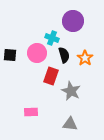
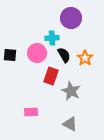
purple circle: moved 2 px left, 3 px up
cyan cross: rotated 24 degrees counterclockwise
black semicircle: rotated 14 degrees counterclockwise
gray triangle: rotated 21 degrees clockwise
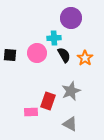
cyan cross: moved 2 px right
red rectangle: moved 3 px left, 25 px down
gray star: rotated 24 degrees clockwise
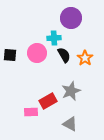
red rectangle: rotated 42 degrees clockwise
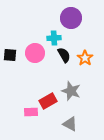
pink circle: moved 2 px left
gray star: rotated 30 degrees counterclockwise
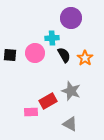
cyan cross: moved 2 px left
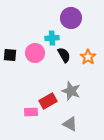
orange star: moved 3 px right, 1 px up
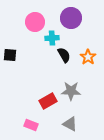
pink circle: moved 31 px up
gray star: rotated 18 degrees counterclockwise
pink rectangle: moved 13 px down; rotated 24 degrees clockwise
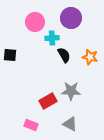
orange star: moved 2 px right; rotated 21 degrees counterclockwise
